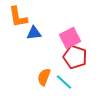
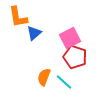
blue triangle: rotated 35 degrees counterclockwise
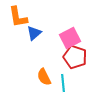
orange semicircle: rotated 48 degrees counterclockwise
cyan line: moved 1 px left, 1 px down; rotated 42 degrees clockwise
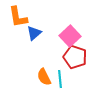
pink square: moved 2 px up; rotated 15 degrees counterclockwise
cyan line: moved 3 px left, 4 px up
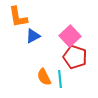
blue triangle: moved 1 px left, 3 px down; rotated 14 degrees clockwise
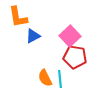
red pentagon: rotated 10 degrees counterclockwise
orange semicircle: moved 1 px right, 1 px down
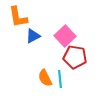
pink square: moved 5 px left
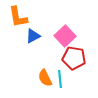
red pentagon: moved 1 px left, 1 px down
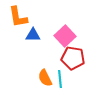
blue triangle: moved 1 px up; rotated 28 degrees clockwise
red pentagon: moved 1 px left
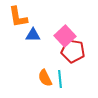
red pentagon: moved 7 px up
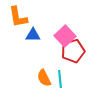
red pentagon: rotated 25 degrees counterclockwise
orange semicircle: moved 1 px left
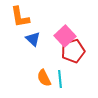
orange L-shape: moved 2 px right
blue triangle: moved 4 px down; rotated 42 degrees clockwise
